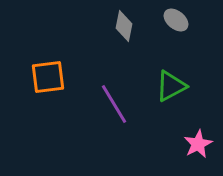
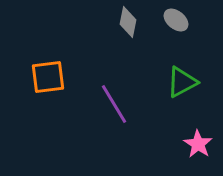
gray diamond: moved 4 px right, 4 px up
green triangle: moved 11 px right, 4 px up
pink star: rotated 12 degrees counterclockwise
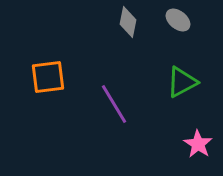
gray ellipse: moved 2 px right
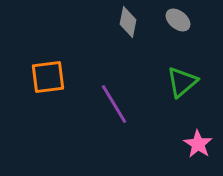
green triangle: rotated 12 degrees counterclockwise
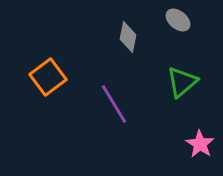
gray diamond: moved 15 px down
orange square: rotated 30 degrees counterclockwise
pink star: moved 2 px right
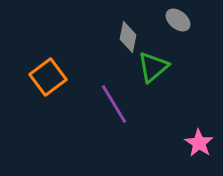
green triangle: moved 29 px left, 15 px up
pink star: moved 1 px left, 1 px up
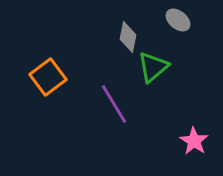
pink star: moved 5 px left, 2 px up
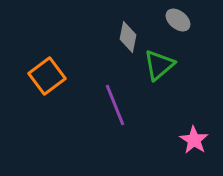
green triangle: moved 6 px right, 2 px up
orange square: moved 1 px left, 1 px up
purple line: moved 1 px right, 1 px down; rotated 9 degrees clockwise
pink star: moved 1 px up
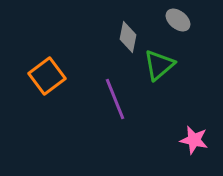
purple line: moved 6 px up
pink star: rotated 20 degrees counterclockwise
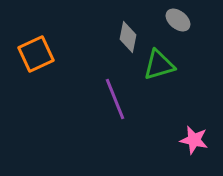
green triangle: rotated 24 degrees clockwise
orange square: moved 11 px left, 22 px up; rotated 12 degrees clockwise
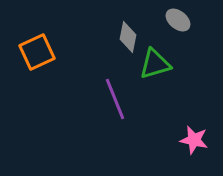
orange square: moved 1 px right, 2 px up
green triangle: moved 4 px left, 1 px up
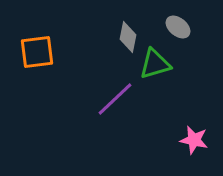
gray ellipse: moved 7 px down
orange square: rotated 18 degrees clockwise
purple line: rotated 69 degrees clockwise
